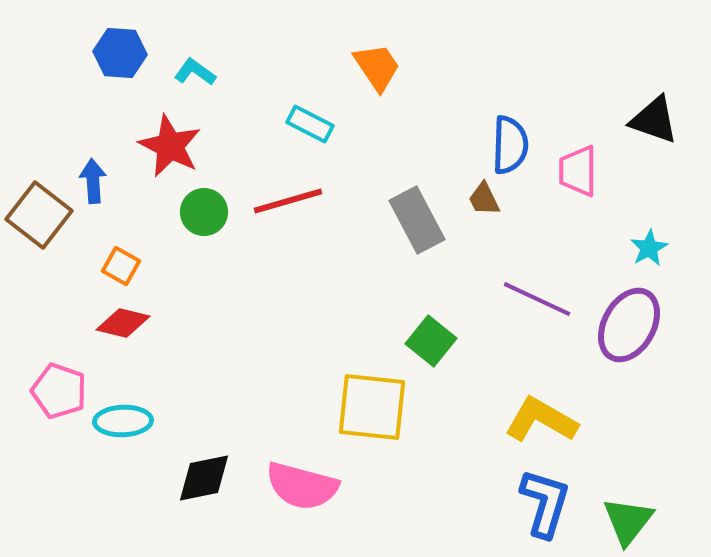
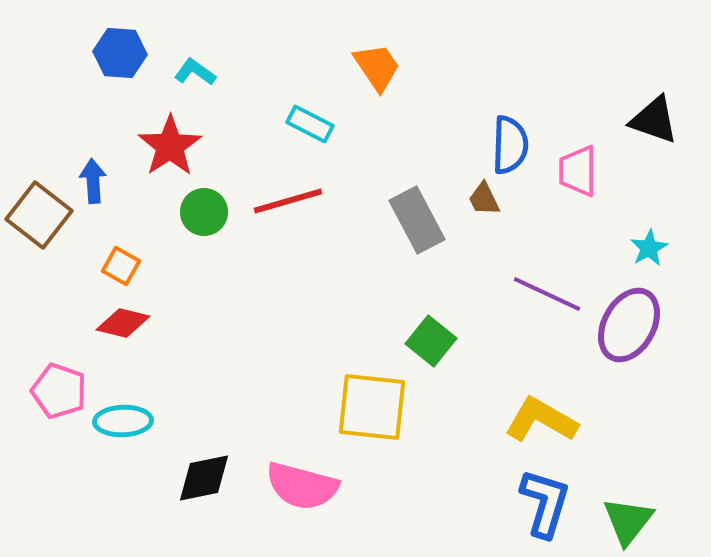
red star: rotated 12 degrees clockwise
purple line: moved 10 px right, 5 px up
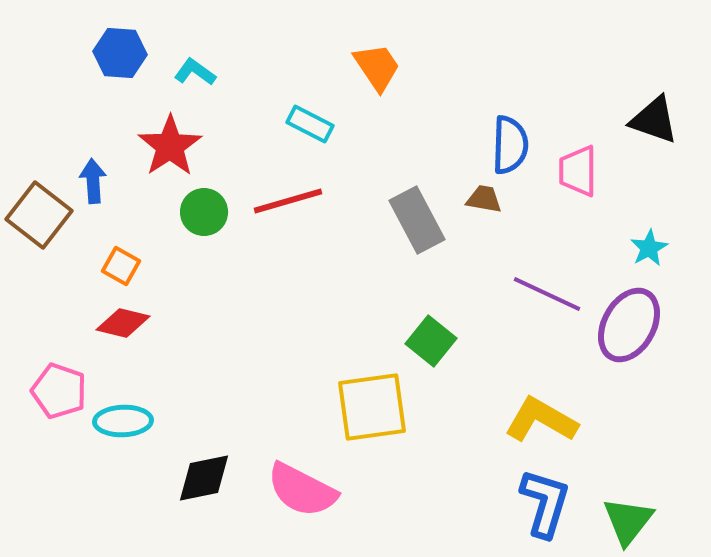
brown trapezoid: rotated 126 degrees clockwise
yellow square: rotated 14 degrees counterclockwise
pink semicircle: moved 4 px down; rotated 12 degrees clockwise
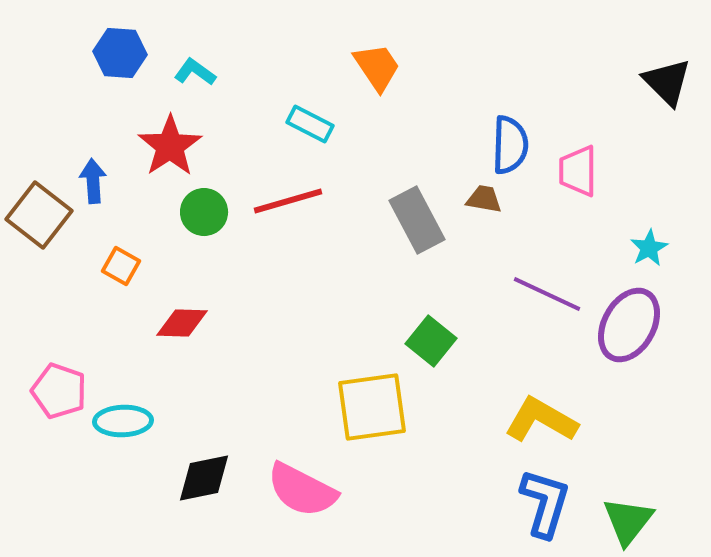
black triangle: moved 13 px right, 38 px up; rotated 26 degrees clockwise
red diamond: moved 59 px right; rotated 12 degrees counterclockwise
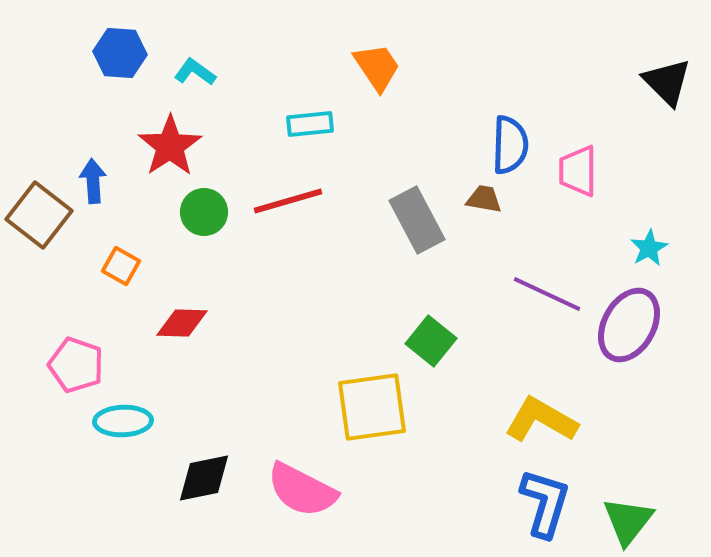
cyan rectangle: rotated 33 degrees counterclockwise
pink pentagon: moved 17 px right, 26 px up
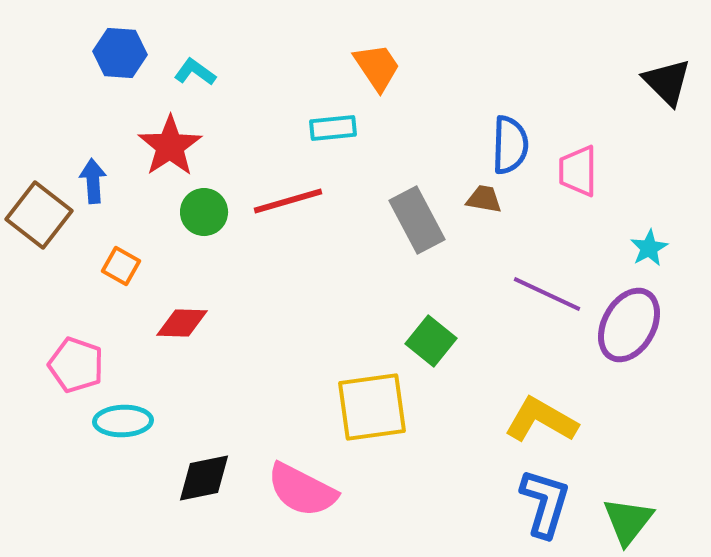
cyan rectangle: moved 23 px right, 4 px down
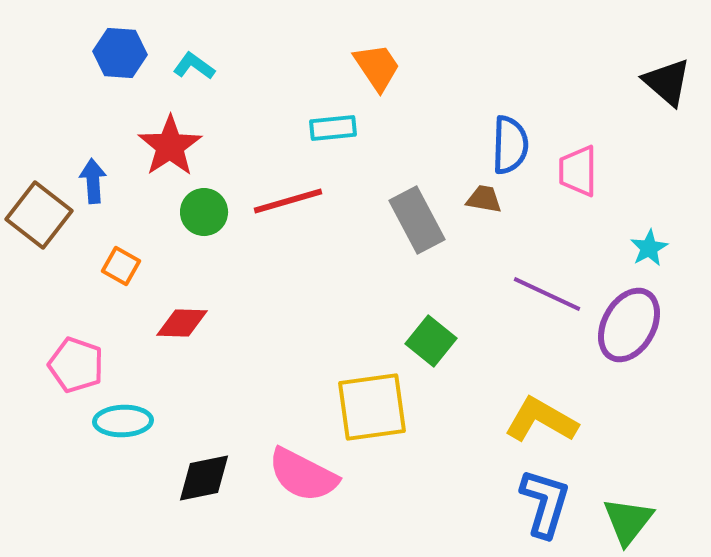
cyan L-shape: moved 1 px left, 6 px up
black triangle: rotated 4 degrees counterclockwise
pink semicircle: moved 1 px right, 15 px up
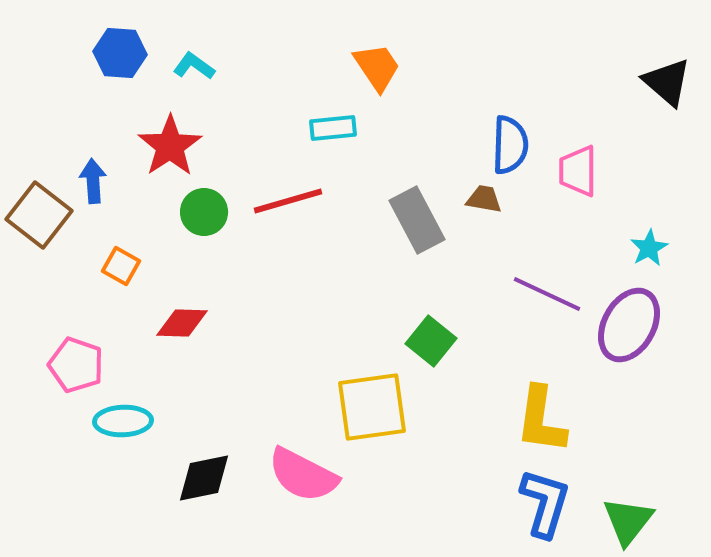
yellow L-shape: rotated 112 degrees counterclockwise
